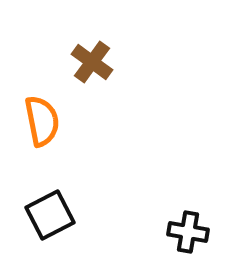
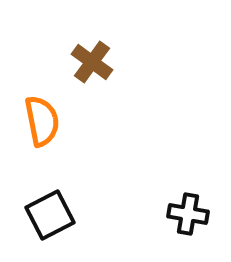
black cross: moved 18 px up
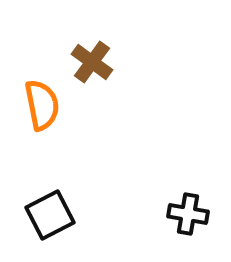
orange semicircle: moved 16 px up
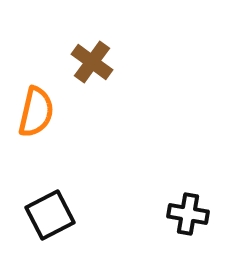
orange semicircle: moved 6 px left, 7 px down; rotated 24 degrees clockwise
